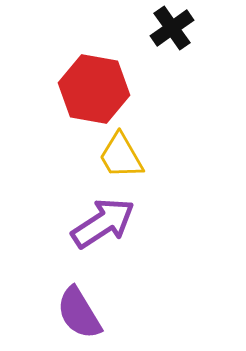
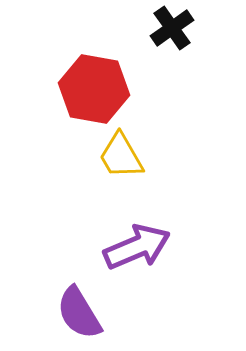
purple arrow: moved 34 px right, 24 px down; rotated 10 degrees clockwise
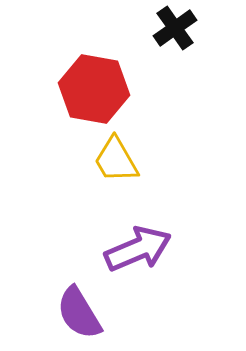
black cross: moved 3 px right
yellow trapezoid: moved 5 px left, 4 px down
purple arrow: moved 1 px right, 2 px down
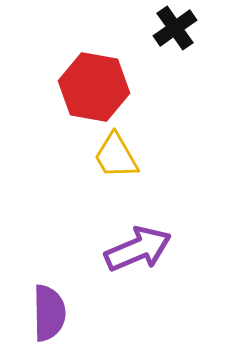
red hexagon: moved 2 px up
yellow trapezoid: moved 4 px up
purple semicircle: moved 30 px left; rotated 150 degrees counterclockwise
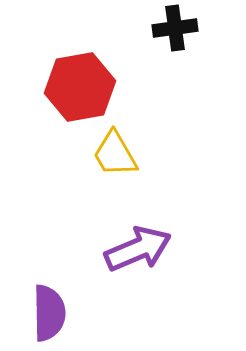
black cross: rotated 27 degrees clockwise
red hexagon: moved 14 px left; rotated 20 degrees counterclockwise
yellow trapezoid: moved 1 px left, 2 px up
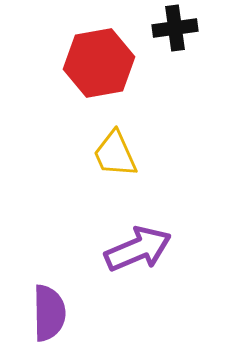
red hexagon: moved 19 px right, 24 px up
yellow trapezoid: rotated 6 degrees clockwise
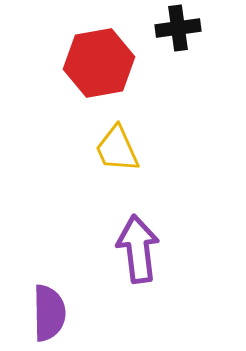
black cross: moved 3 px right
yellow trapezoid: moved 2 px right, 5 px up
purple arrow: rotated 74 degrees counterclockwise
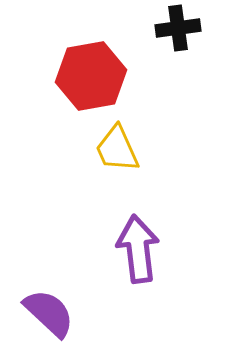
red hexagon: moved 8 px left, 13 px down
purple semicircle: rotated 46 degrees counterclockwise
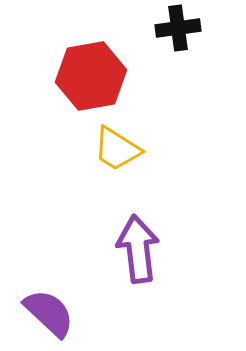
yellow trapezoid: rotated 34 degrees counterclockwise
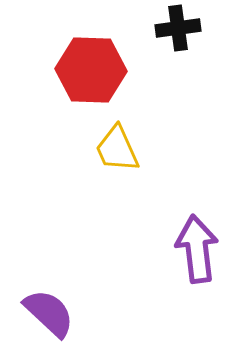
red hexagon: moved 6 px up; rotated 12 degrees clockwise
yellow trapezoid: rotated 34 degrees clockwise
purple arrow: moved 59 px right
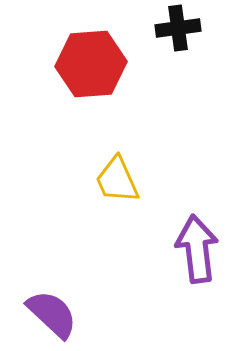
red hexagon: moved 6 px up; rotated 6 degrees counterclockwise
yellow trapezoid: moved 31 px down
purple semicircle: moved 3 px right, 1 px down
